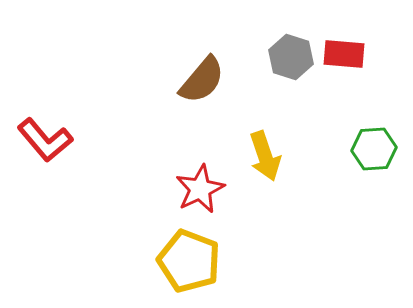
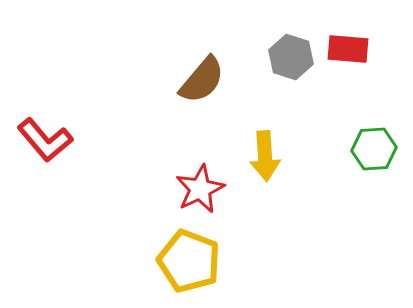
red rectangle: moved 4 px right, 5 px up
yellow arrow: rotated 15 degrees clockwise
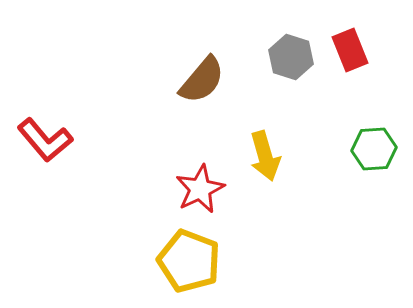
red rectangle: moved 2 px right, 1 px down; rotated 63 degrees clockwise
yellow arrow: rotated 12 degrees counterclockwise
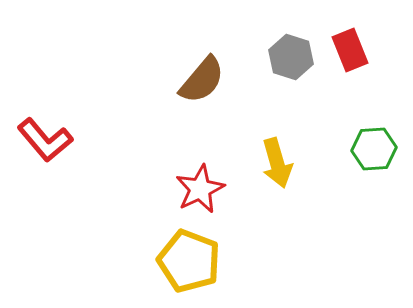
yellow arrow: moved 12 px right, 7 px down
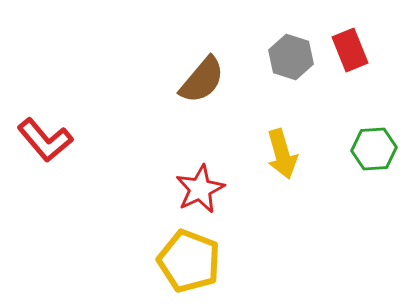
yellow arrow: moved 5 px right, 9 px up
